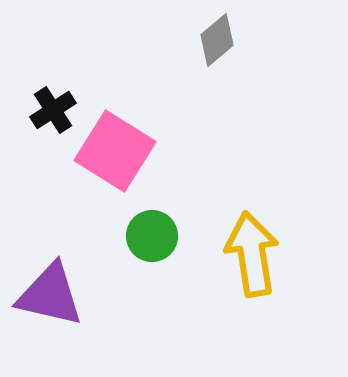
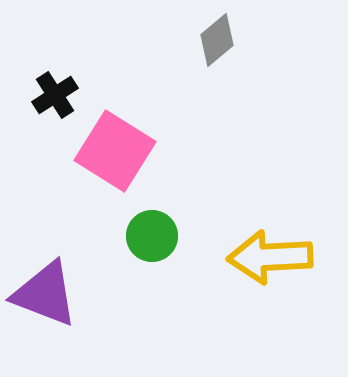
black cross: moved 2 px right, 15 px up
yellow arrow: moved 18 px right, 3 px down; rotated 84 degrees counterclockwise
purple triangle: moved 5 px left, 1 px up; rotated 8 degrees clockwise
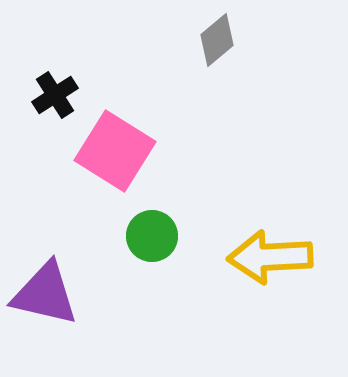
purple triangle: rotated 8 degrees counterclockwise
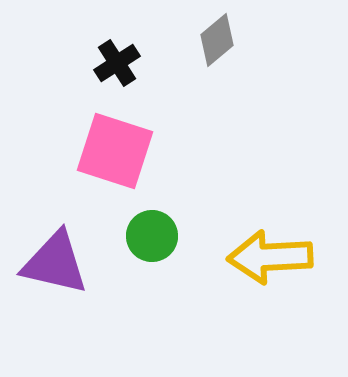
black cross: moved 62 px right, 32 px up
pink square: rotated 14 degrees counterclockwise
purple triangle: moved 10 px right, 31 px up
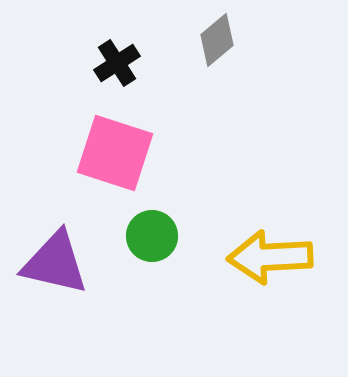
pink square: moved 2 px down
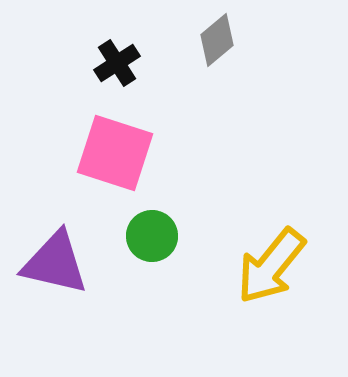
yellow arrow: moved 1 px right, 9 px down; rotated 48 degrees counterclockwise
